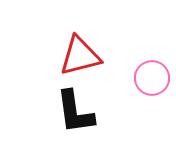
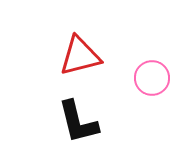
black L-shape: moved 3 px right, 10 px down; rotated 6 degrees counterclockwise
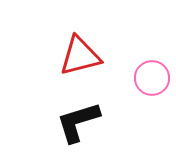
black L-shape: rotated 87 degrees clockwise
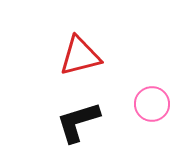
pink circle: moved 26 px down
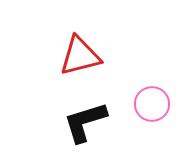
black L-shape: moved 7 px right
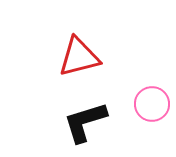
red triangle: moved 1 px left, 1 px down
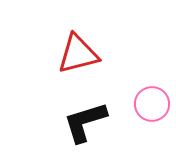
red triangle: moved 1 px left, 3 px up
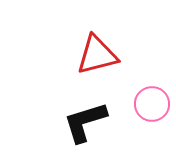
red triangle: moved 19 px right, 1 px down
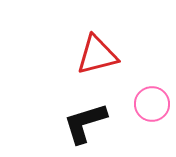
black L-shape: moved 1 px down
